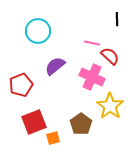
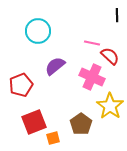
black line: moved 4 px up
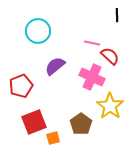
red pentagon: moved 1 px down
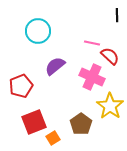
orange square: rotated 16 degrees counterclockwise
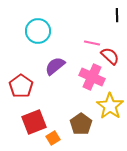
red pentagon: rotated 15 degrees counterclockwise
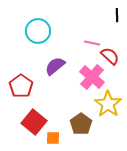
pink cross: rotated 15 degrees clockwise
yellow star: moved 2 px left, 2 px up
red square: rotated 30 degrees counterclockwise
orange square: rotated 32 degrees clockwise
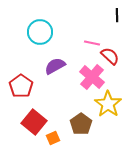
cyan circle: moved 2 px right, 1 px down
purple semicircle: rotated 10 degrees clockwise
orange square: rotated 24 degrees counterclockwise
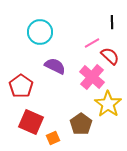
black line: moved 5 px left, 7 px down
pink line: rotated 42 degrees counterclockwise
purple semicircle: rotated 55 degrees clockwise
red square: moved 3 px left; rotated 15 degrees counterclockwise
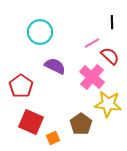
yellow star: rotated 28 degrees counterclockwise
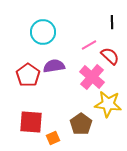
cyan circle: moved 3 px right
pink line: moved 3 px left, 2 px down
purple semicircle: moved 1 px left; rotated 35 degrees counterclockwise
red pentagon: moved 7 px right, 11 px up
red square: rotated 20 degrees counterclockwise
